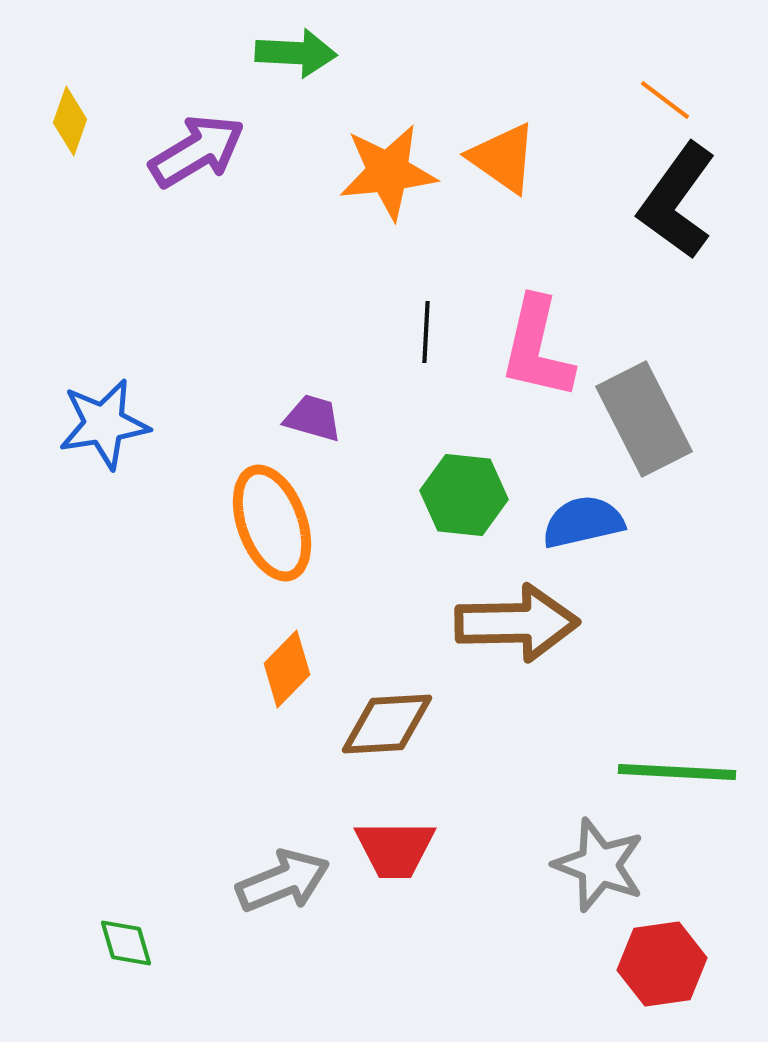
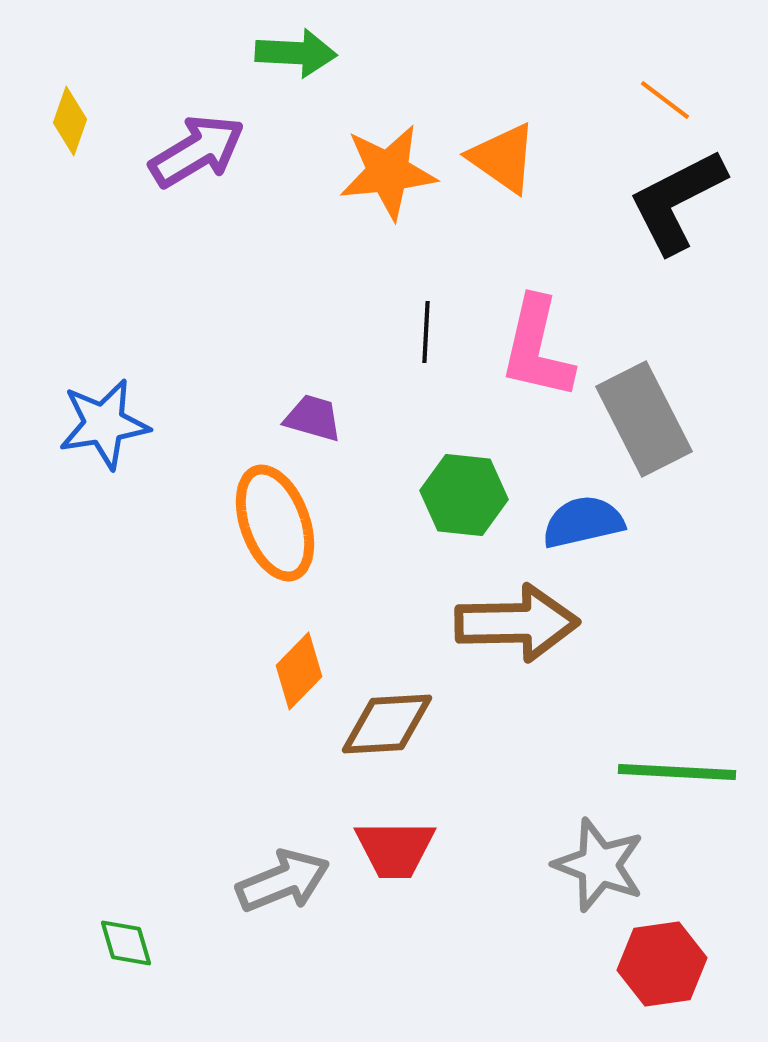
black L-shape: rotated 27 degrees clockwise
orange ellipse: moved 3 px right
orange diamond: moved 12 px right, 2 px down
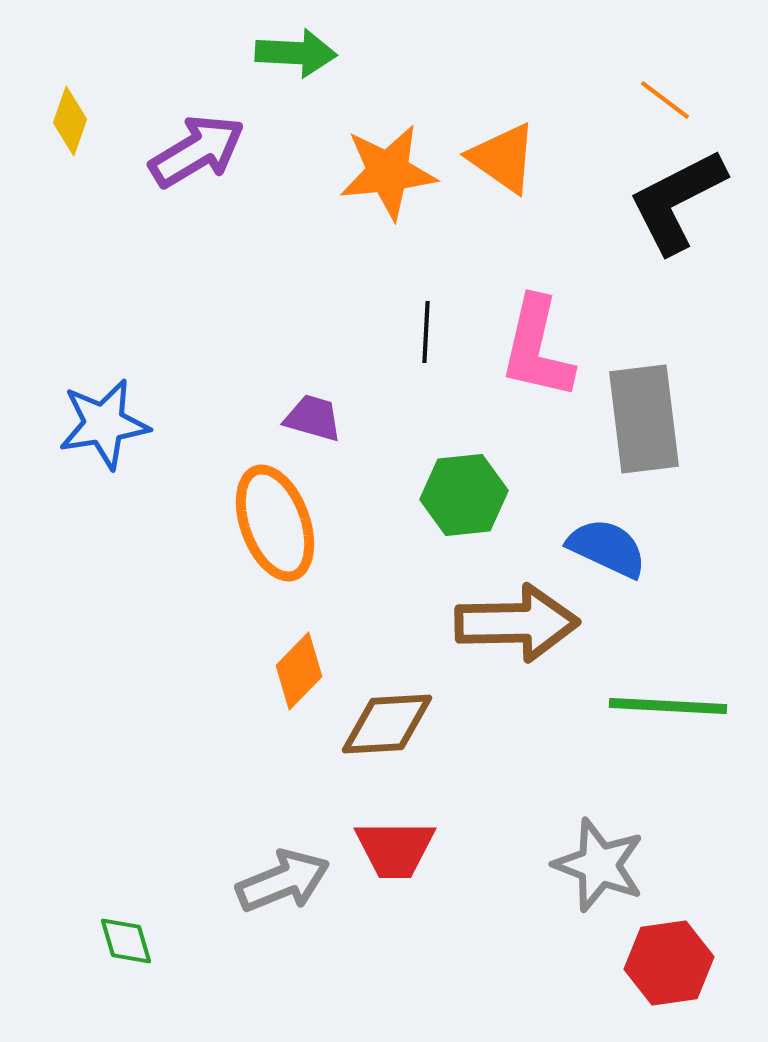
gray rectangle: rotated 20 degrees clockwise
green hexagon: rotated 12 degrees counterclockwise
blue semicircle: moved 24 px right, 26 px down; rotated 38 degrees clockwise
green line: moved 9 px left, 66 px up
green diamond: moved 2 px up
red hexagon: moved 7 px right, 1 px up
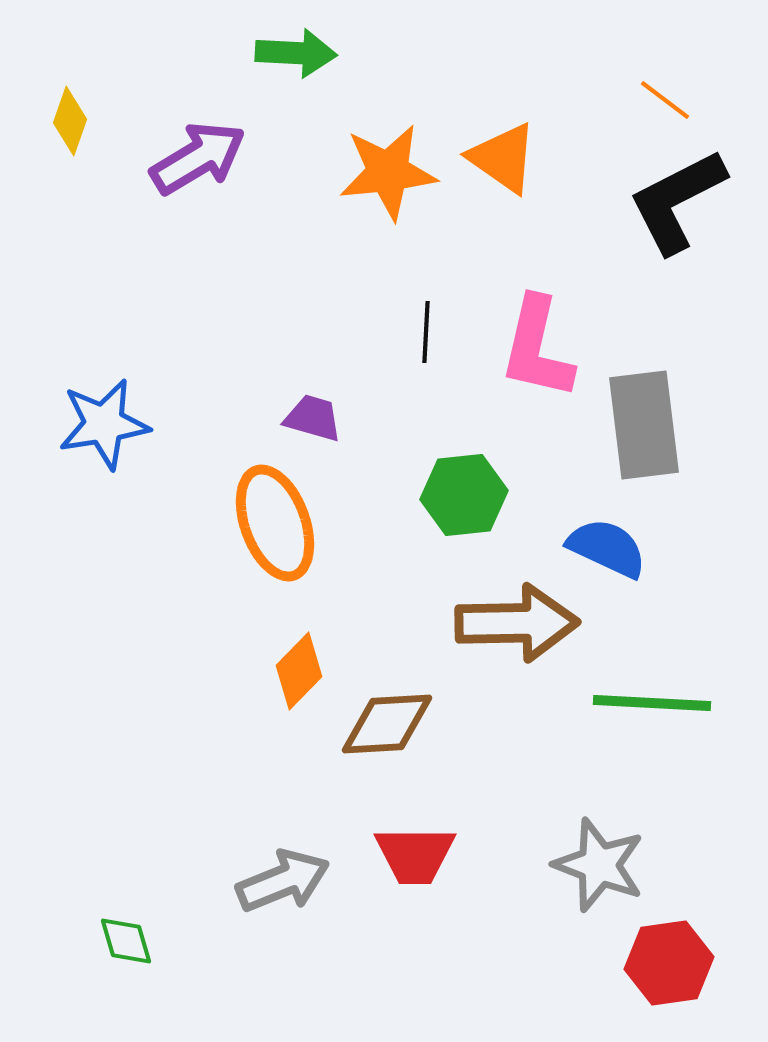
purple arrow: moved 1 px right, 7 px down
gray rectangle: moved 6 px down
green line: moved 16 px left, 3 px up
red trapezoid: moved 20 px right, 6 px down
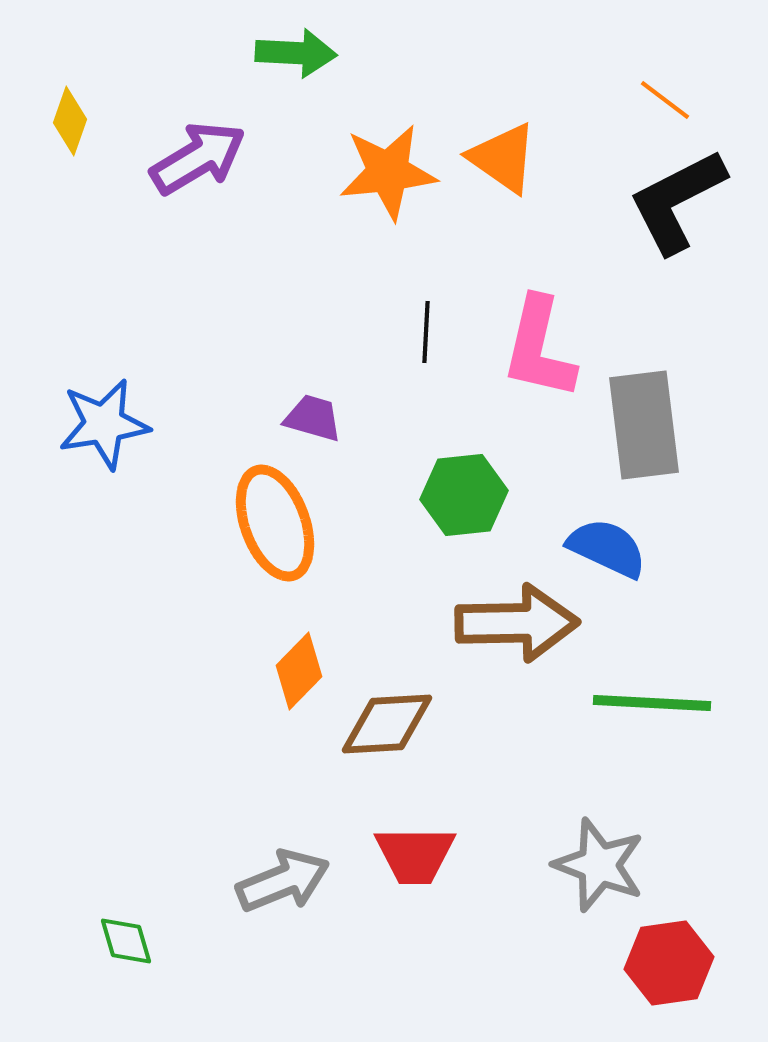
pink L-shape: moved 2 px right
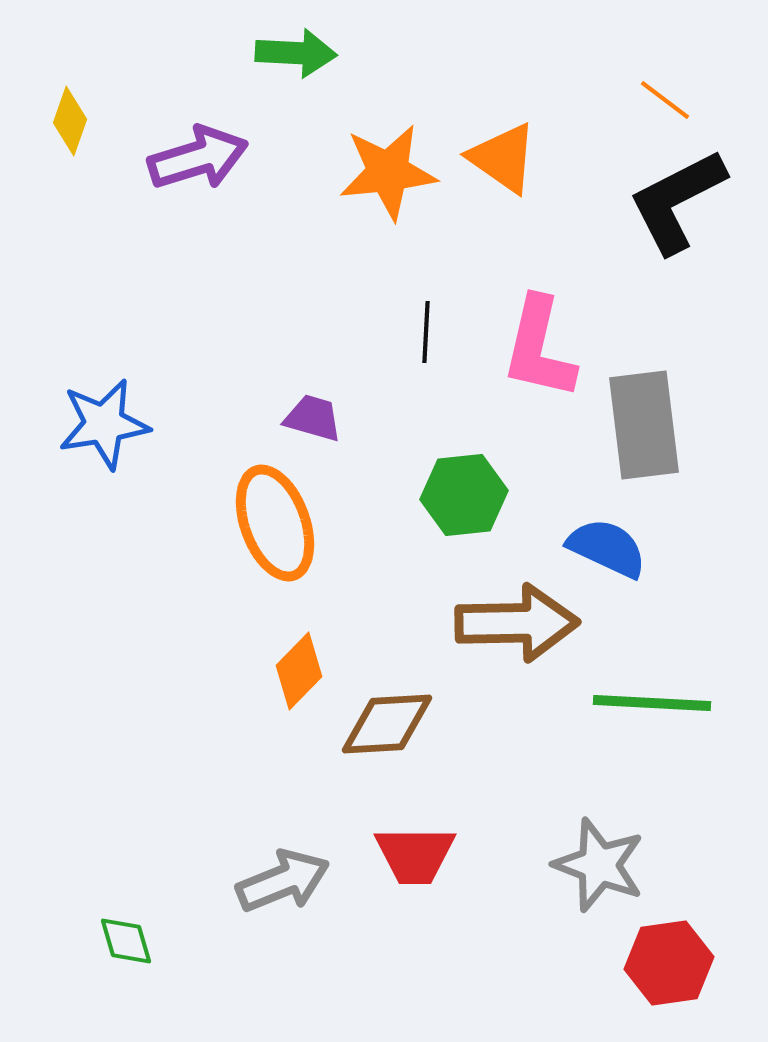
purple arrow: rotated 14 degrees clockwise
